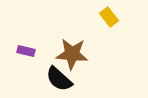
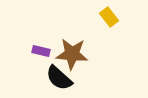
purple rectangle: moved 15 px right
black semicircle: moved 1 px up
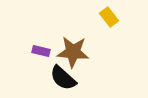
brown star: moved 1 px right, 2 px up
black semicircle: moved 4 px right
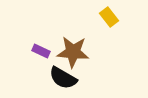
purple rectangle: rotated 12 degrees clockwise
black semicircle: rotated 12 degrees counterclockwise
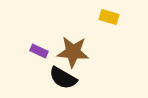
yellow rectangle: rotated 36 degrees counterclockwise
purple rectangle: moved 2 px left
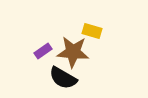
yellow rectangle: moved 17 px left, 14 px down
purple rectangle: moved 4 px right; rotated 60 degrees counterclockwise
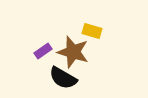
brown star: rotated 12 degrees clockwise
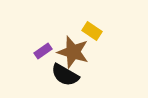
yellow rectangle: rotated 18 degrees clockwise
black semicircle: moved 2 px right, 3 px up
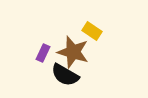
purple rectangle: moved 2 px down; rotated 30 degrees counterclockwise
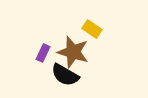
yellow rectangle: moved 2 px up
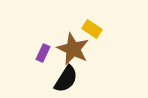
brown star: moved 3 px up; rotated 8 degrees clockwise
black semicircle: moved 1 px right, 4 px down; rotated 88 degrees counterclockwise
